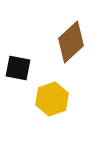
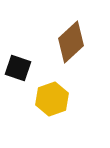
black square: rotated 8 degrees clockwise
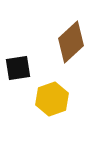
black square: rotated 28 degrees counterclockwise
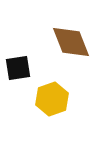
brown diamond: rotated 69 degrees counterclockwise
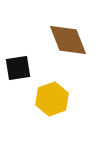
brown diamond: moved 3 px left, 2 px up
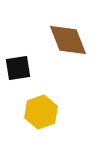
yellow hexagon: moved 11 px left, 13 px down
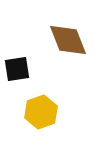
black square: moved 1 px left, 1 px down
